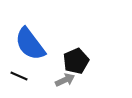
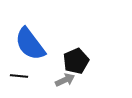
black line: rotated 18 degrees counterclockwise
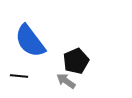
blue semicircle: moved 3 px up
gray arrow: moved 1 px right, 1 px down; rotated 120 degrees counterclockwise
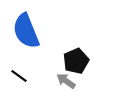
blue semicircle: moved 4 px left, 10 px up; rotated 15 degrees clockwise
black line: rotated 30 degrees clockwise
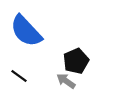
blue semicircle: rotated 21 degrees counterclockwise
